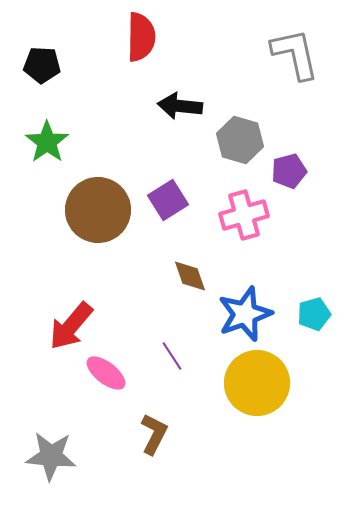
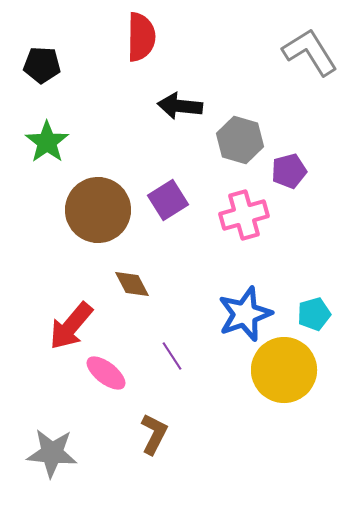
gray L-shape: moved 15 px right, 2 px up; rotated 20 degrees counterclockwise
brown diamond: moved 58 px left, 8 px down; rotated 9 degrees counterclockwise
yellow circle: moved 27 px right, 13 px up
gray star: moved 1 px right, 3 px up
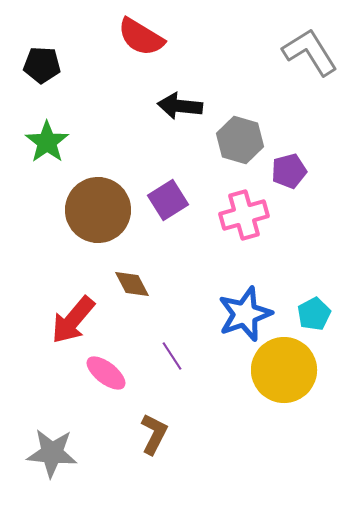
red semicircle: rotated 120 degrees clockwise
cyan pentagon: rotated 12 degrees counterclockwise
red arrow: moved 2 px right, 6 px up
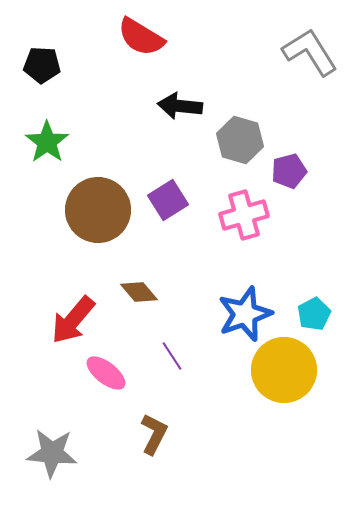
brown diamond: moved 7 px right, 8 px down; rotated 12 degrees counterclockwise
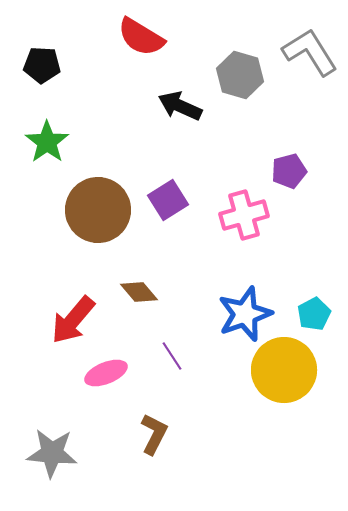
black arrow: rotated 18 degrees clockwise
gray hexagon: moved 65 px up
pink ellipse: rotated 60 degrees counterclockwise
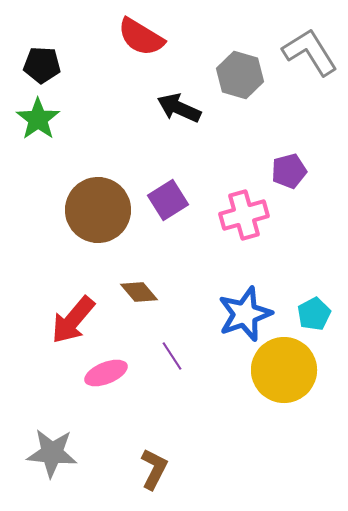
black arrow: moved 1 px left, 2 px down
green star: moved 9 px left, 23 px up
brown L-shape: moved 35 px down
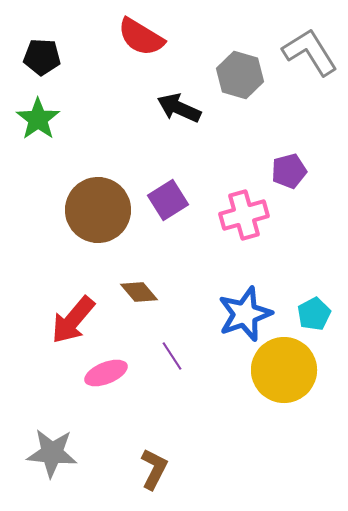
black pentagon: moved 8 px up
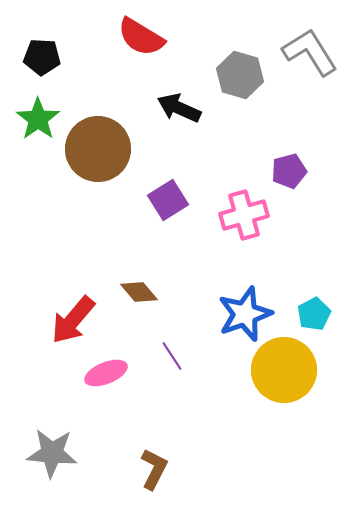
brown circle: moved 61 px up
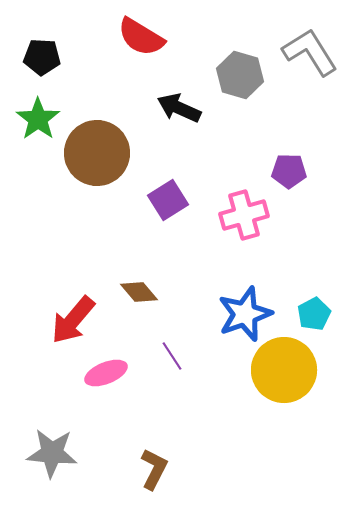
brown circle: moved 1 px left, 4 px down
purple pentagon: rotated 16 degrees clockwise
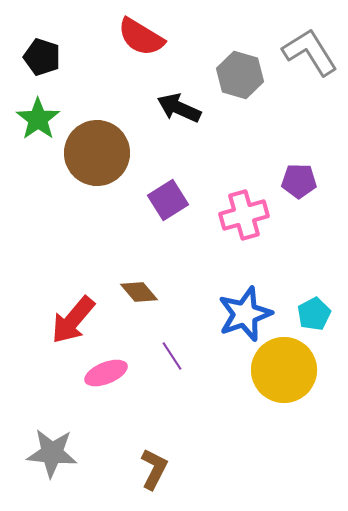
black pentagon: rotated 15 degrees clockwise
purple pentagon: moved 10 px right, 10 px down
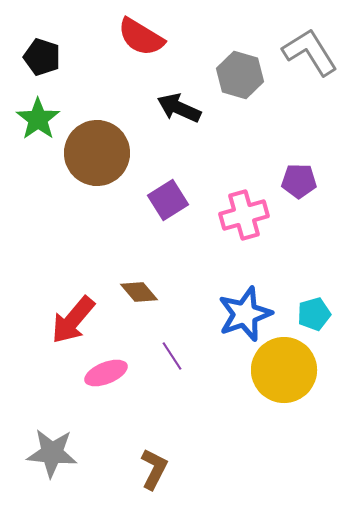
cyan pentagon: rotated 12 degrees clockwise
